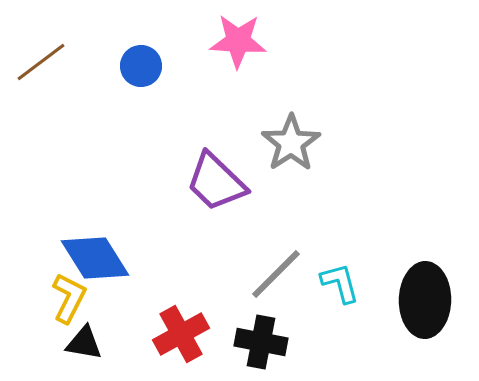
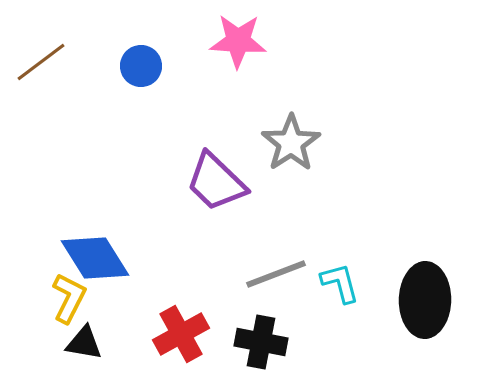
gray line: rotated 24 degrees clockwise
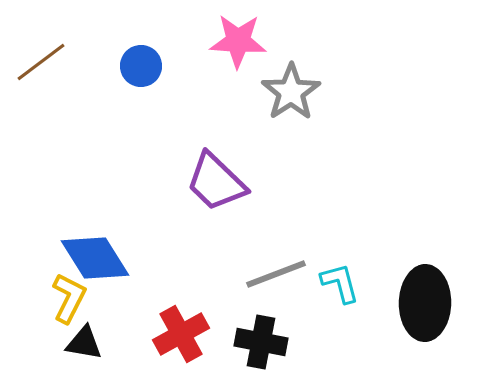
gray star: moved 51 px up
black ellipse: moved 3 px down
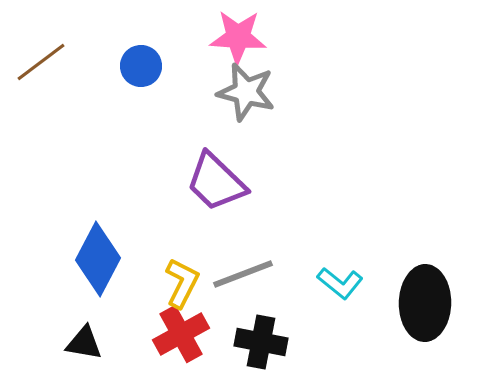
pink star: moved 4 px up
gray star: moved 45 px left; rotated 24 degrees counterclockwise
blue diamond: moved 3 px right, 1 px down; rotated 60 degrees clockwise
gray line: moved 33 px left
cyan L-shape: rotated 144 degrees clockwise
yellow L-shape: moved 113 px right, 15 px up
